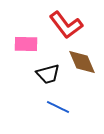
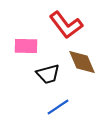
pink rectangle: moved 2 px down
blue line: rotated 60 degrees counterclockwise
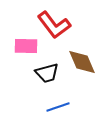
red L-shape: moved 12 px left
black trapezoid: moved 1 px left, 1 px up
blue line: rotated 15 degrees clockwise
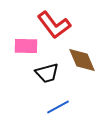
brown diamond: moved 2 px up
blue line: rotated 10 degrees counterclockwise
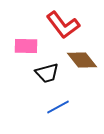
red L-shape: moved 9 px right
brown diamond: rotated 16 degrees counterclockwise
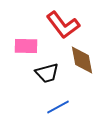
brown diamond: rotated 28 degrees clockwise
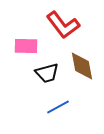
brown diamond: moved 6 px down
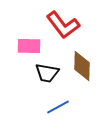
pink rectangle: moved 3 px right
brown diamond: rotated 12 degrees clockwise
black trapezoid: rotated 25 degrees clockwise
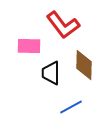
brown diamond: moved 2 px right, 1 px up
black trapezoid: moved 4 px right; rotated 80 degrees clockwise
blue line: moved 13 px right
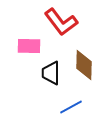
red L-shape: moved 2 px left, 3 px up
